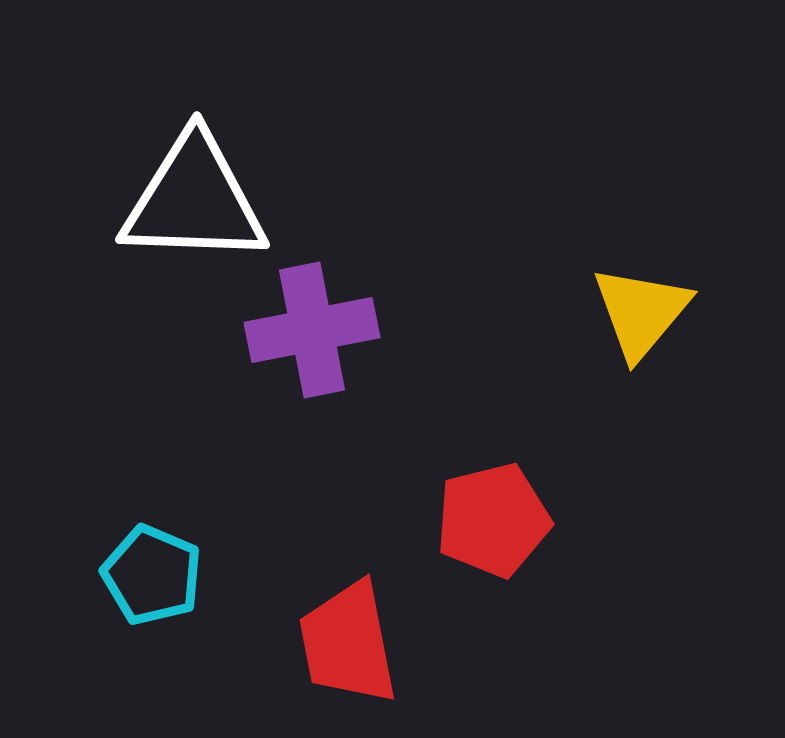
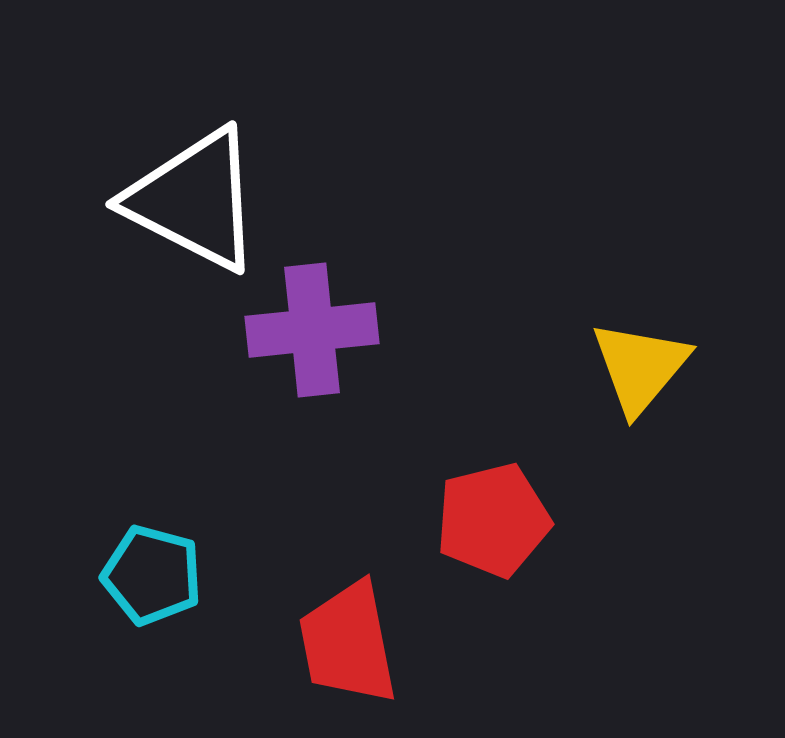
white triangle: rotated 25 degrees clockwise
yellow triangle: moved 1 px left, 55 px down
purple cross: rotated 5 degrees clockwise
cyan pentagon: rotated 8 degrees counterclockwise
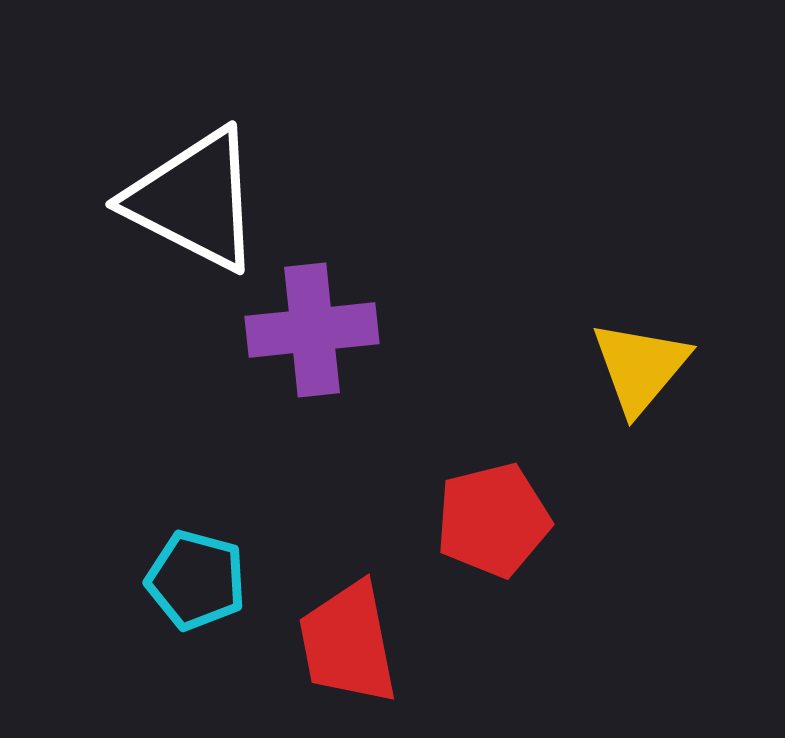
cyan pentagon: moved 44 px right, 5 px down
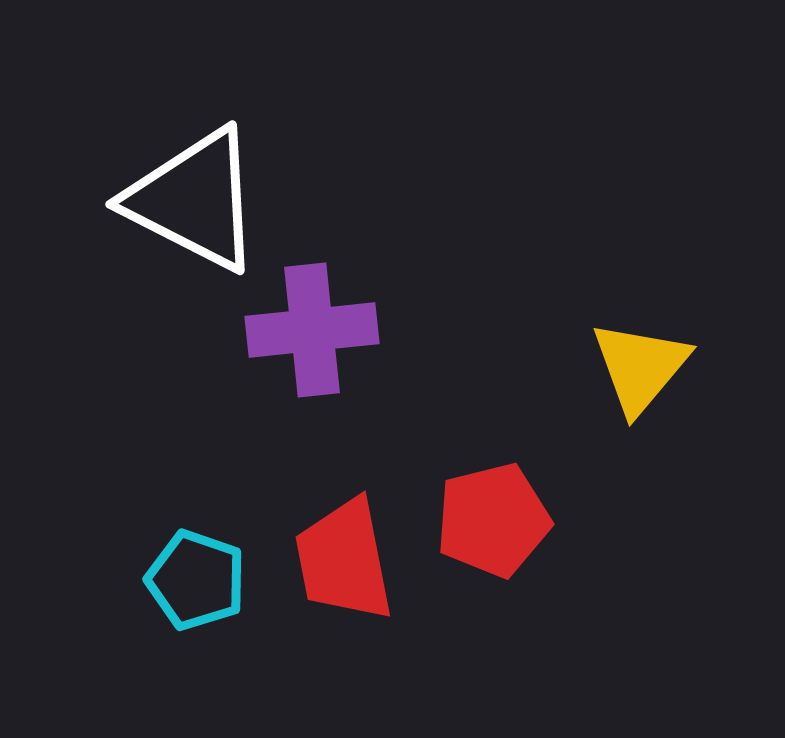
cyan pentagon: rotated 4 degrees clockwise
red trapezoid: moved 4 px left, 83 px up
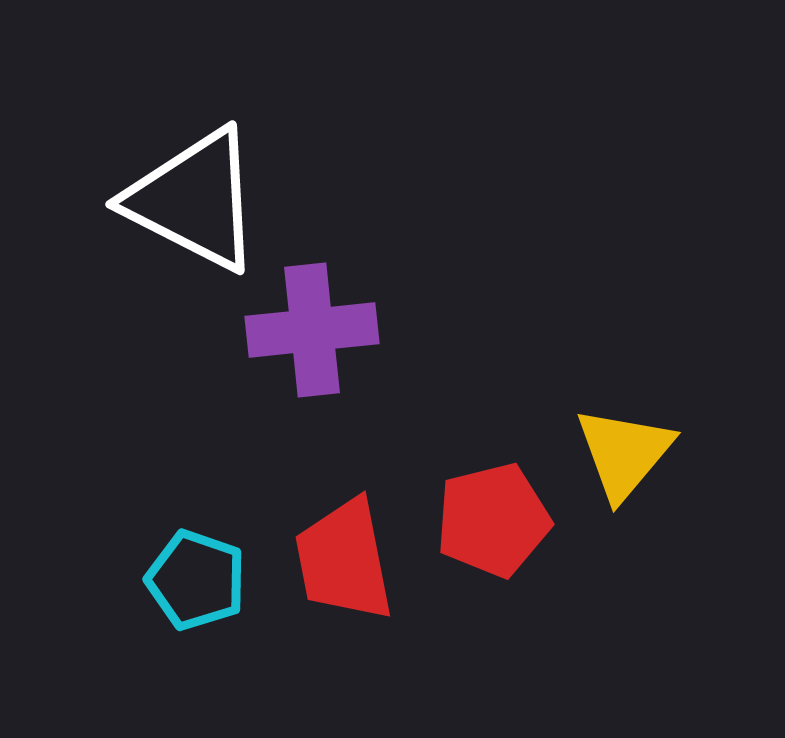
yellow triangle: moved 16 px left, 86 px down
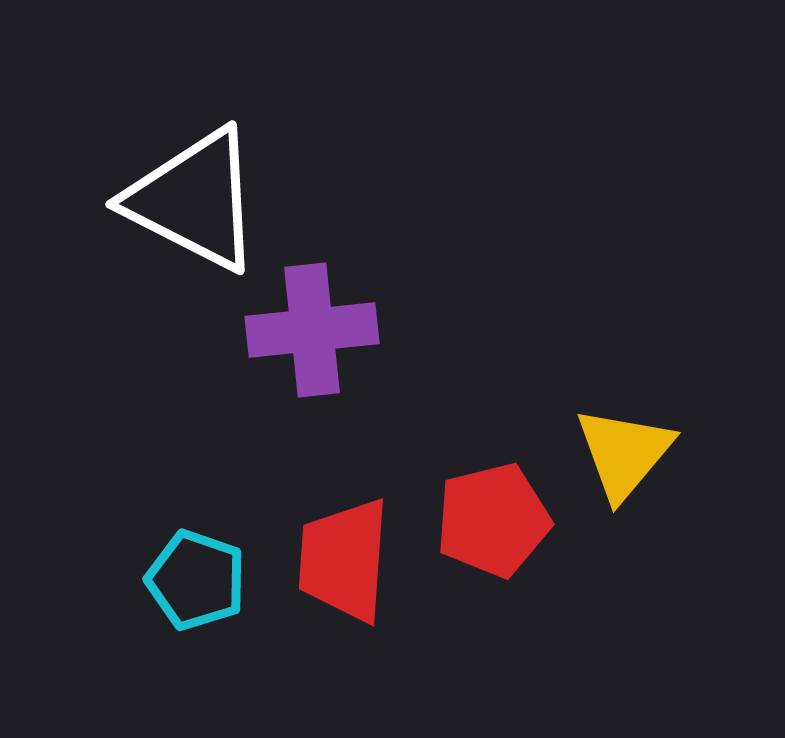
red trapezoid: rotated 15 degrees clockwise
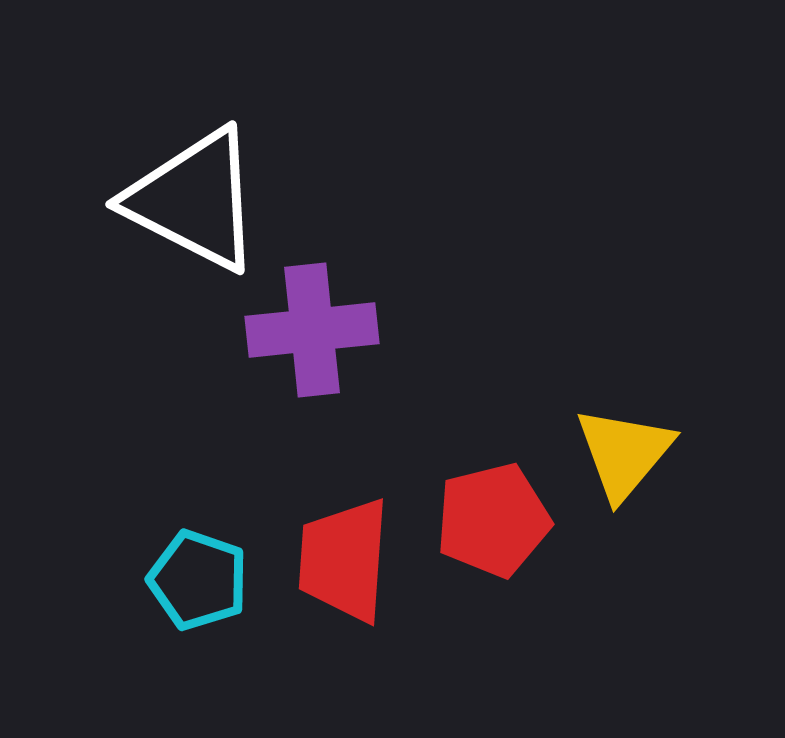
cyan pentagon: moved 2 px right
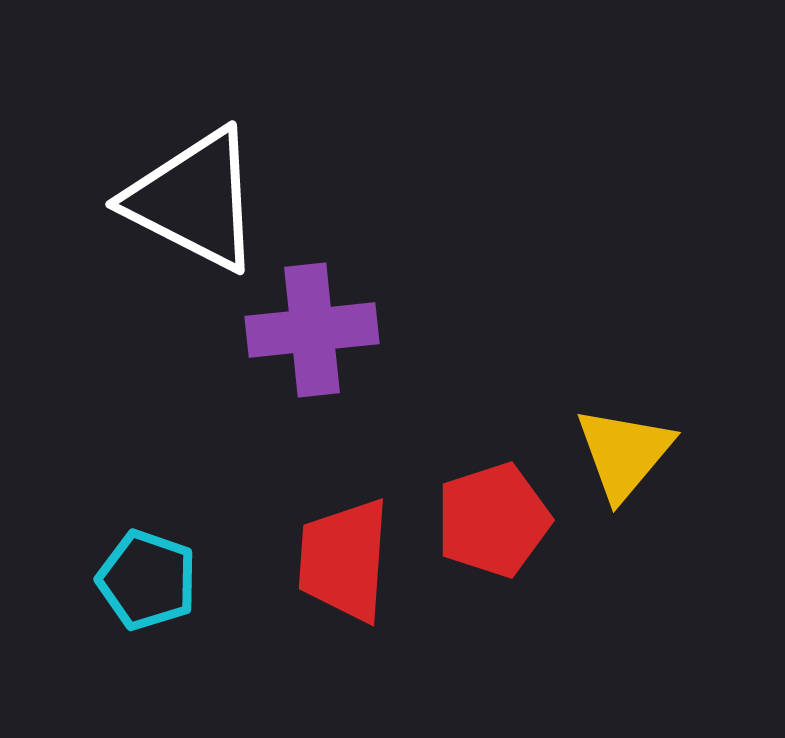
red pentagon: rotated 4 degrees counterclockwise
cyan pentagon: moved 51 px left
